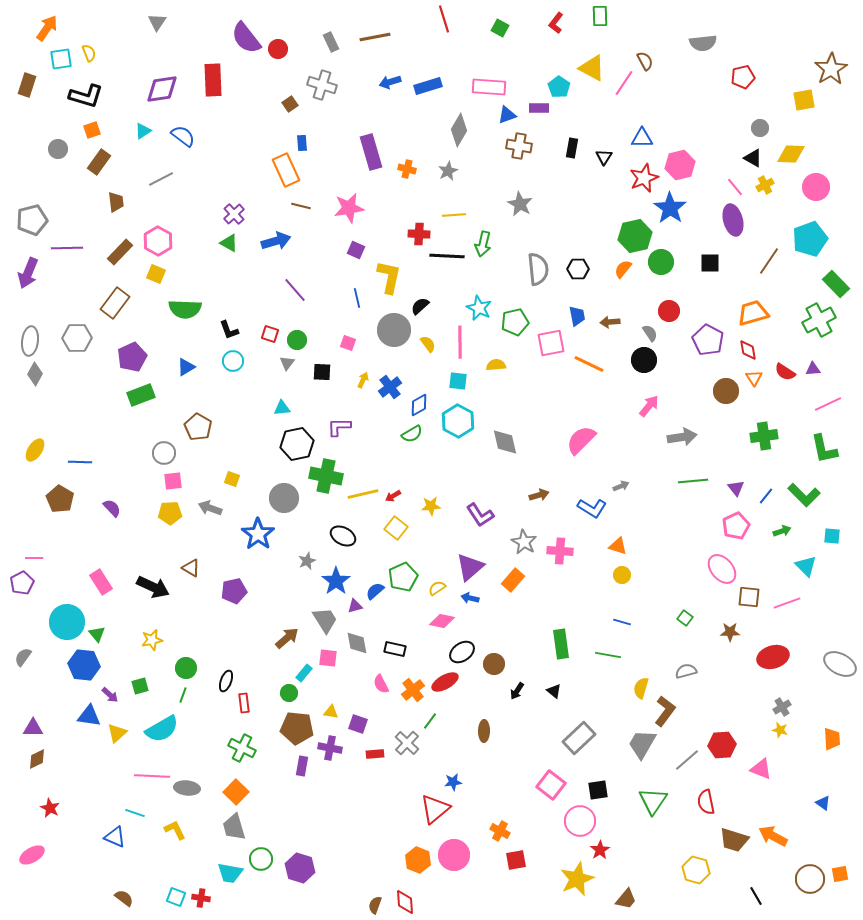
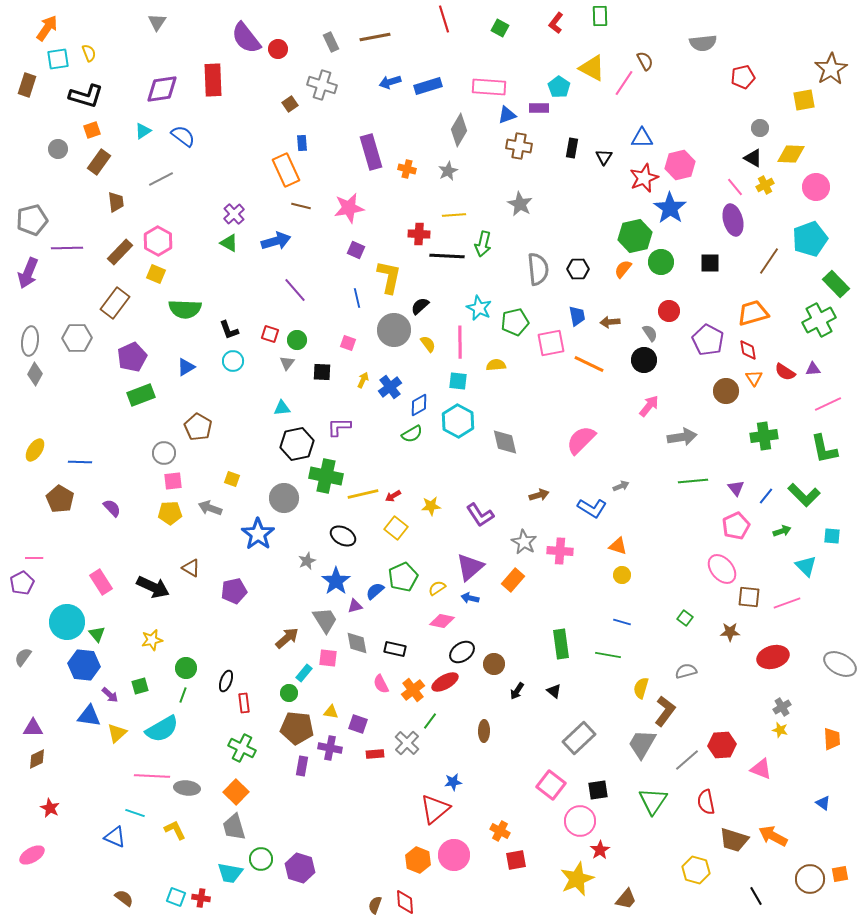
cyan square at (61, 59): moved 3 px left
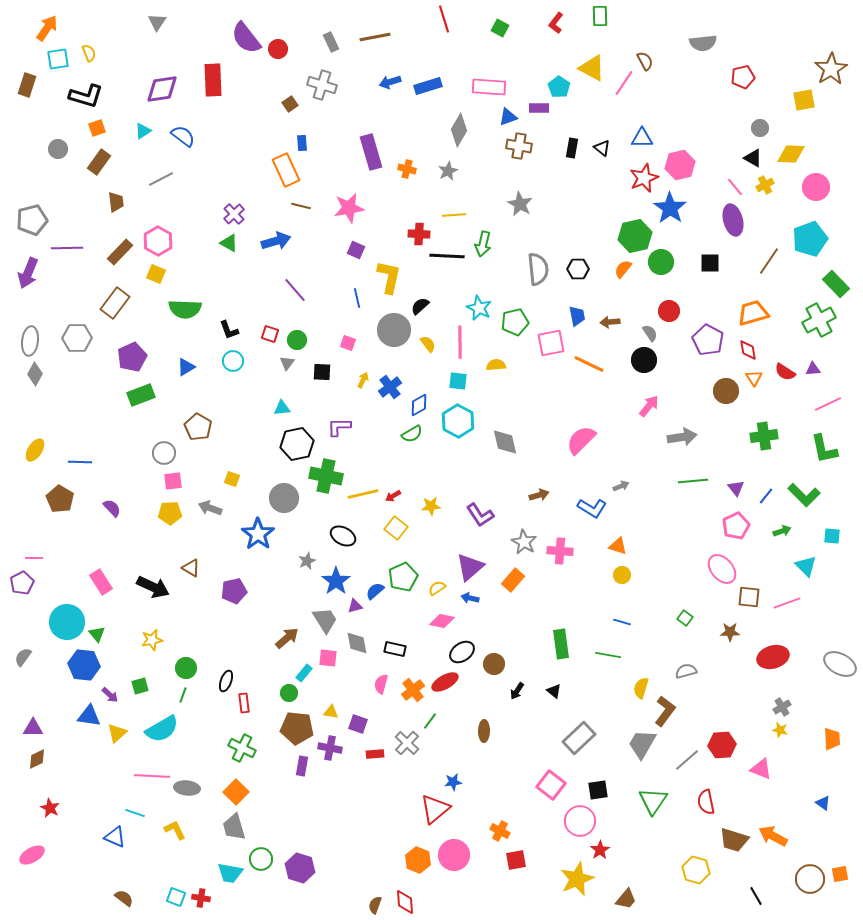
blue triangle at (507, 115): moved 1 px right, 2 px down
orange square at (92, 130): moved 5 px right, 2 px up
black triangle at (604, 157): moved 2 px left, 9 px up; rotated 24 degrees counterclockwise
pink semicircle at (381, 684): rotated 42 degrees clockwise
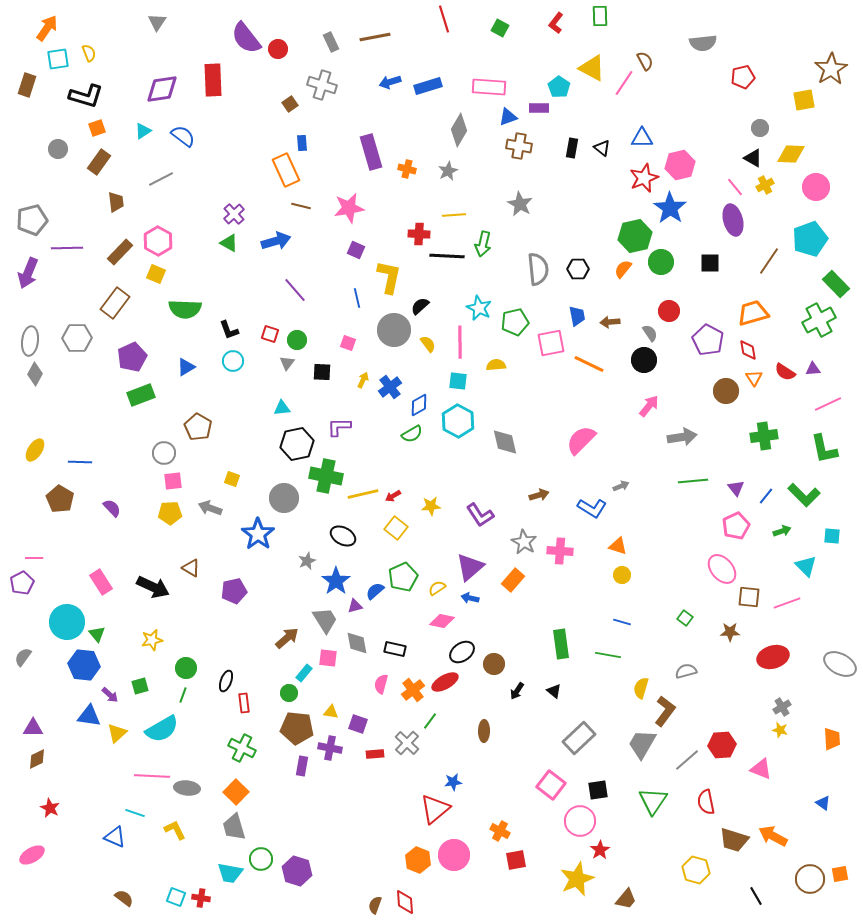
purple hexagon at (300, 868): moved 3 px left, 3 px down
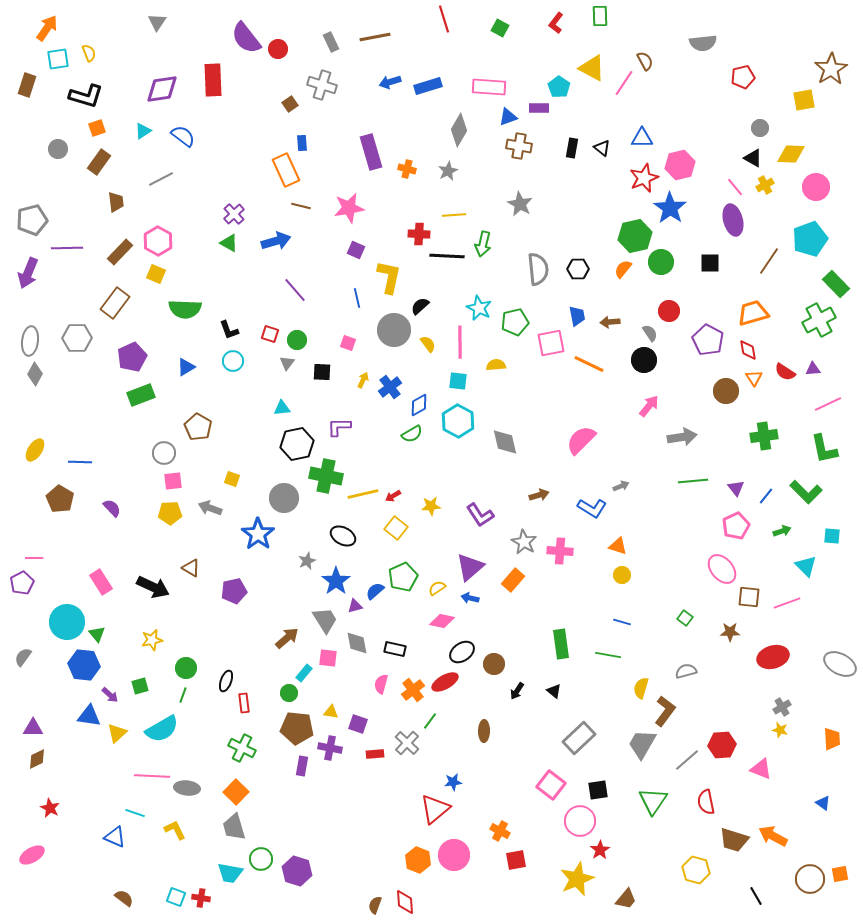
green L-shape at (804, 495): moved 2 px right, 3 px up
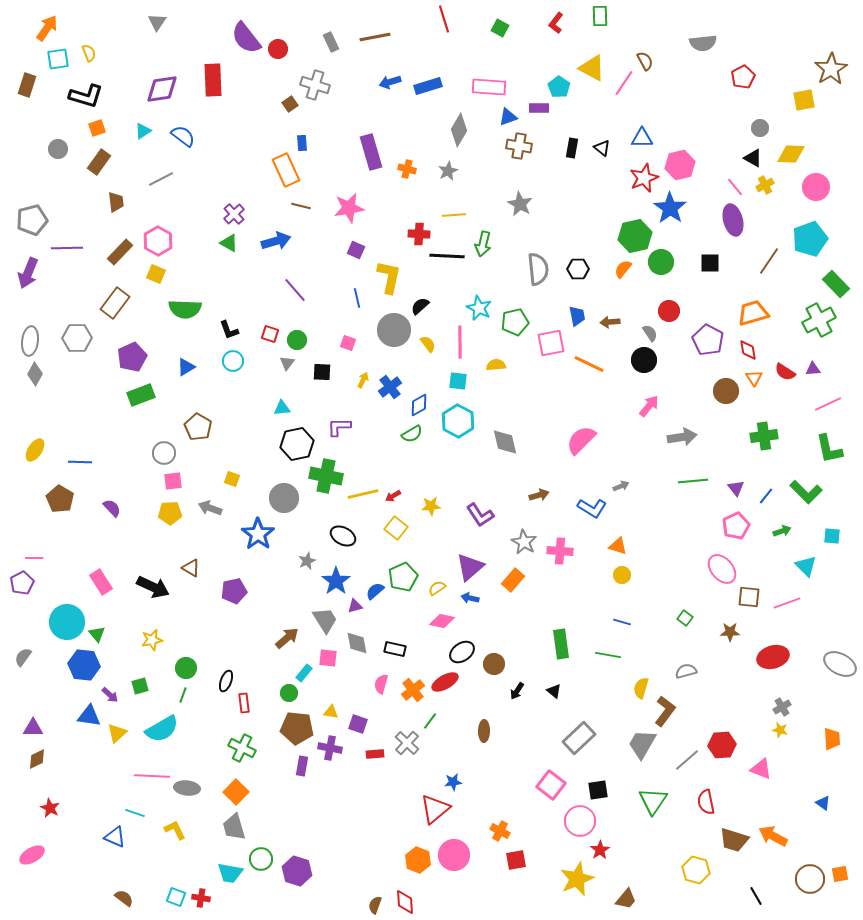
red pentagon at (743, 77): rotated 15 degrees counterclockwise
gray cross at (322, 85): moved 7 px left
green L-shape at (824, 449): moved 5 px right
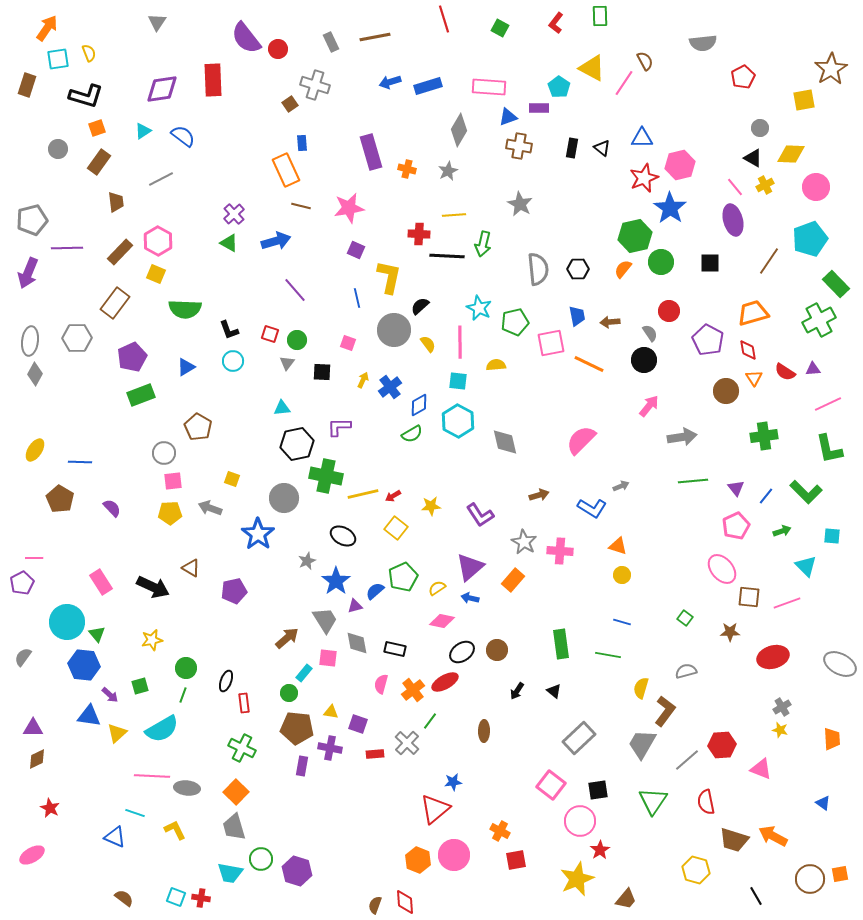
brown circle at (494, 664): moved 3 px right, 14 px up
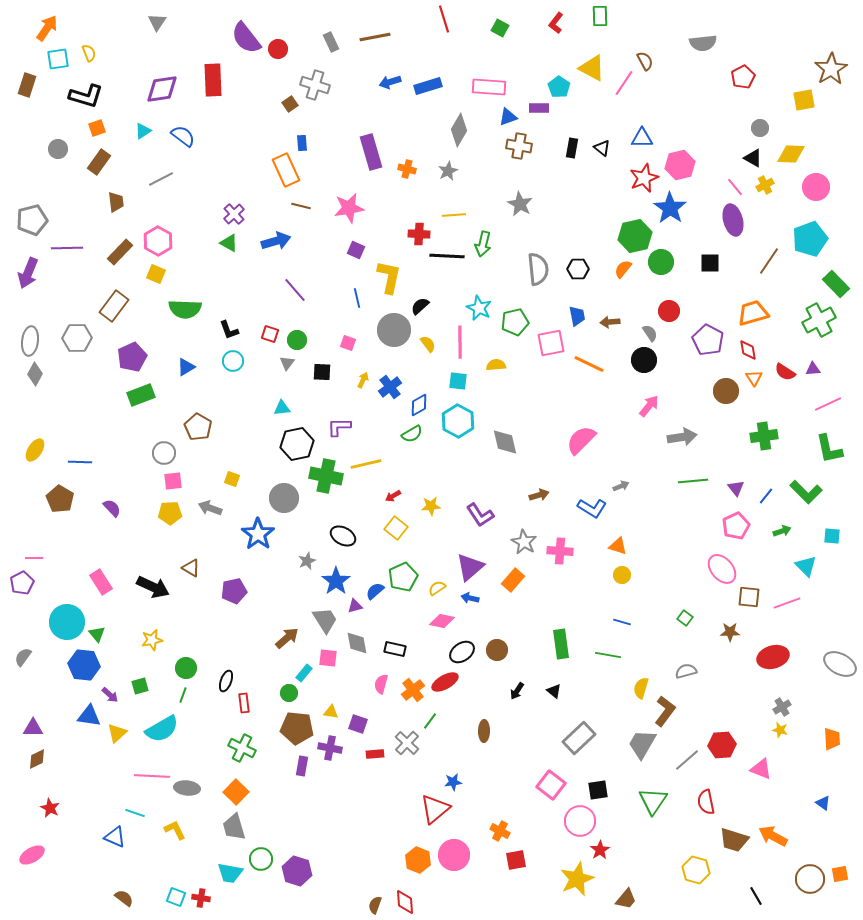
brown rectangle at (115, 303): moved 1 px left, 3 px down
yellow line at (363, 494): moved 3 px right, 30 px up
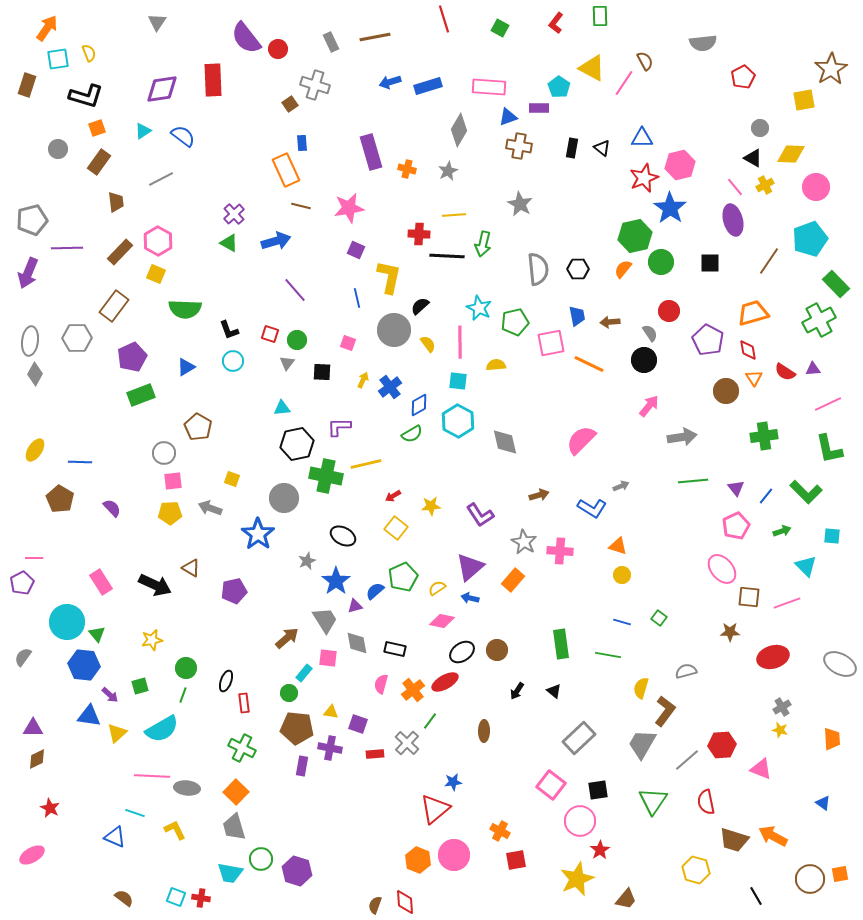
black arrow at (153, 587): moved 2 px right, 2 px up
green square at (685, 618): moved 26 px left
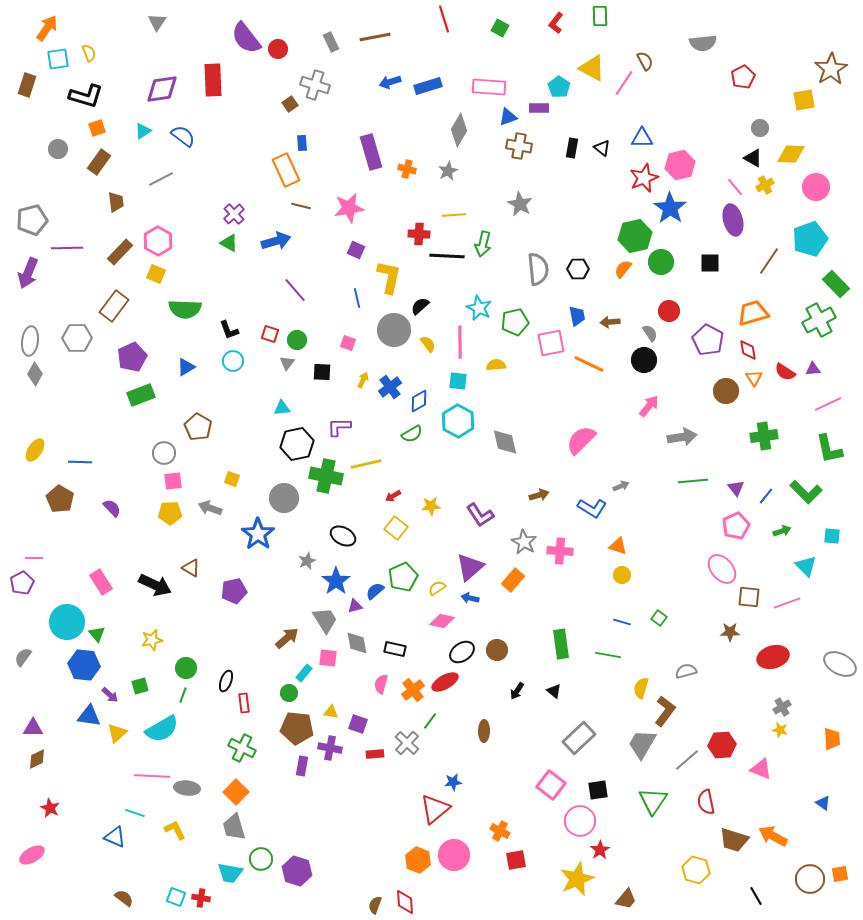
blue diamond at (419, 405): moved 4 px up
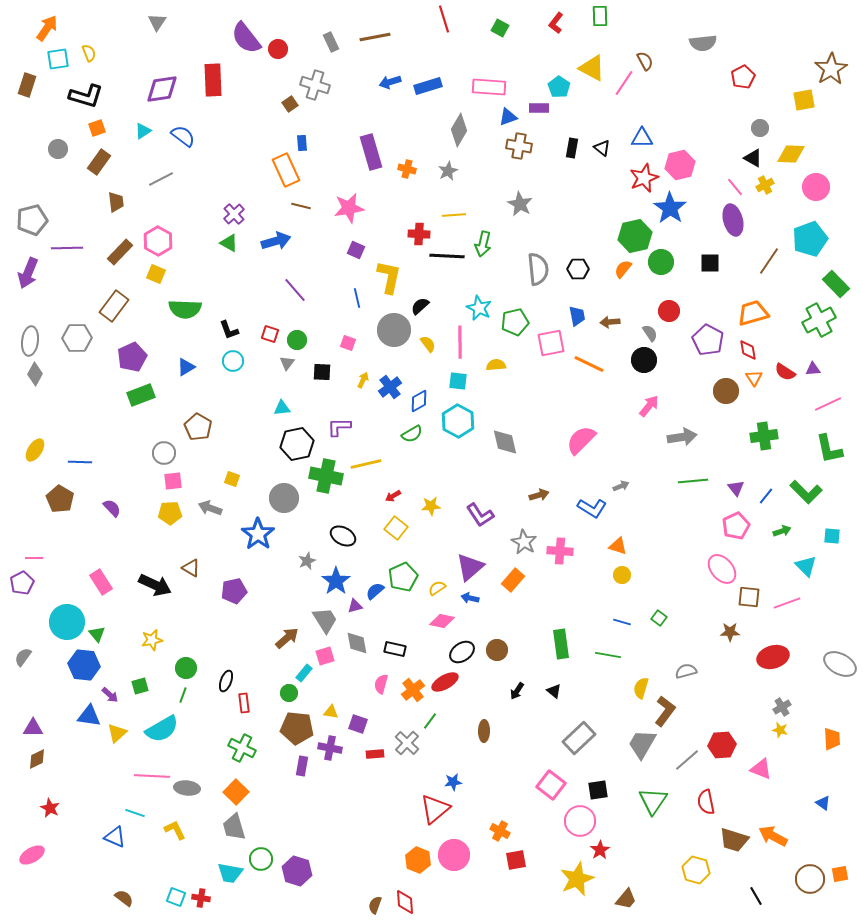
pink square at (328, 658): moved 3 px left, 2 px up; rotated 24 degrees counterclockwise
